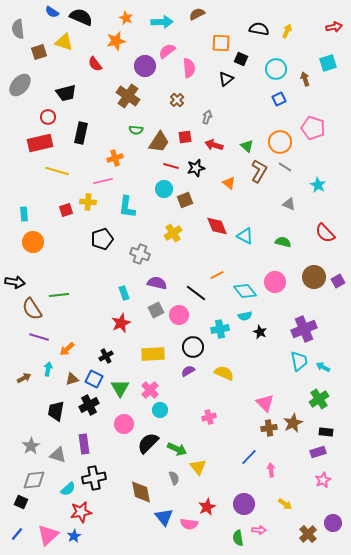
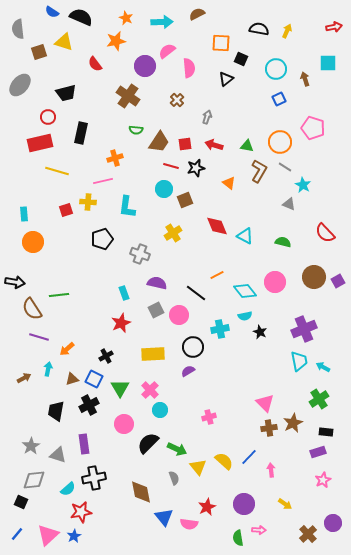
cyan square at (328, 63): rotated 18 degrees clockwise
red square at (185, 137): moved 7 px down
green triangle at (247, 146): rotated 32 degrees counterclockwise
cyan star at (318, 185): moved 15 px left
yellow semicircle at (224, 373): moved 88 px down; rotated 18 degrees clockwise
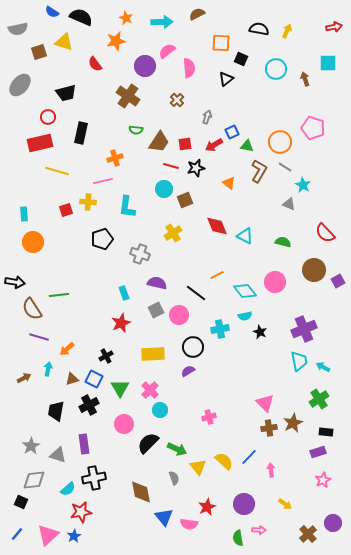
gray semicircle at (18, 29): rotated 96 degrees counterclockwise
blue square at (279, 99): moved 47 px left, 33 px down
red arrow at (214, 145): rotated 48 degrees counterclockwise
brown circle at (314, 277): moved 7 px up
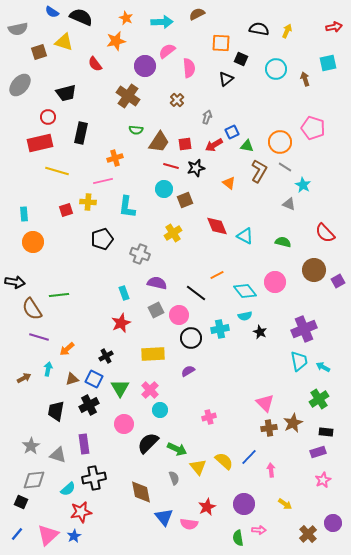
cyan square at (328, 63): rotated 12 degrees counterclockwise
black circle at (193, 347): moved 2 px left, 9 px up
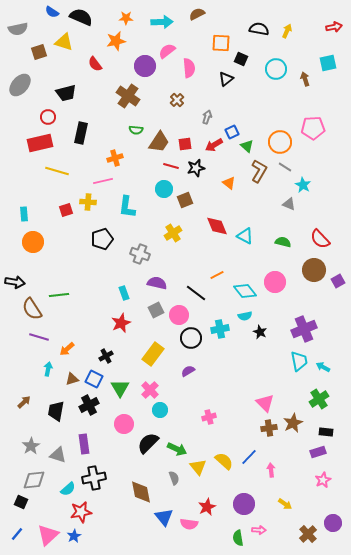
orange star at (126, 18): rotated 24 degrees counterclockwise
pink pentagon at (313, 128): rotated 20 degrees counterclockwise
green triangle at (247, 146): rotated 32 degrees clockwise
red semicircle at (325, 233): moved 5 px left, 6 px down
yellow rectangle at (153, 354): rotated 50 degrees counterclockwise
brown arrow at (24, 378): moved 24 px down; rotated 16 degrees counterclockwise
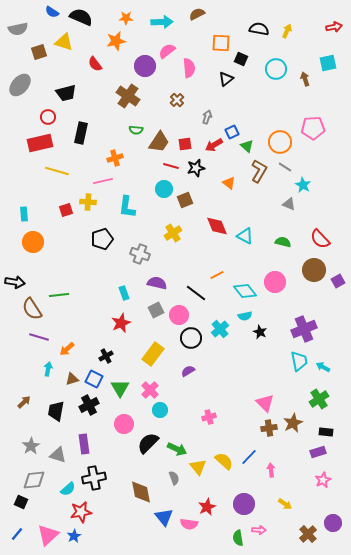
cyan cross at (220, 329): rotated 30 degrees counterclockwise
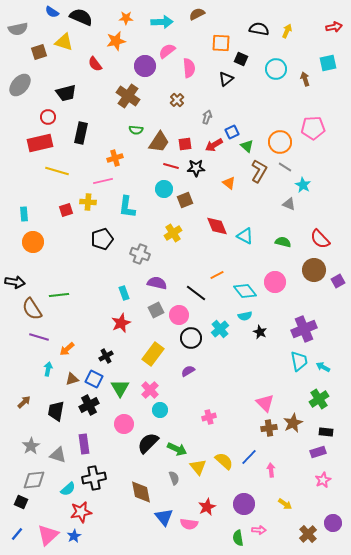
black star at (196, 168): rotated 12 degrees clockwise
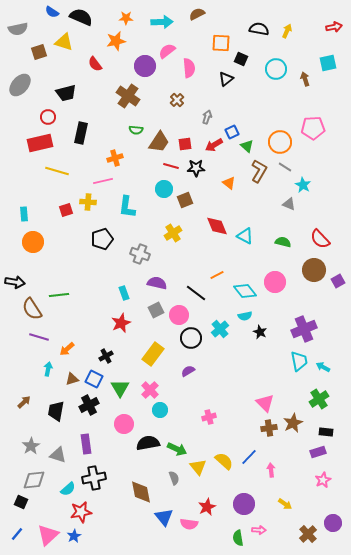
black semicircle at (148, 443): rotated 35 degrees clockwise
purple rectangle at (84, 444): moved 2 px right
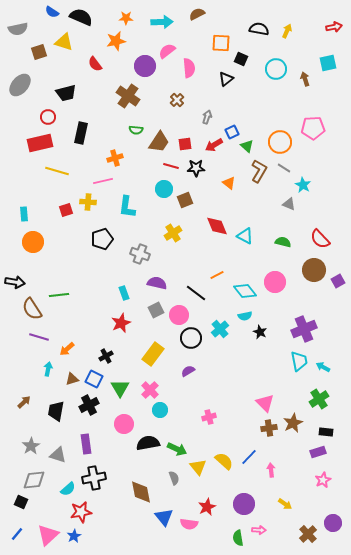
gray line at (285, 167): moved 1 px left, 1 px down
